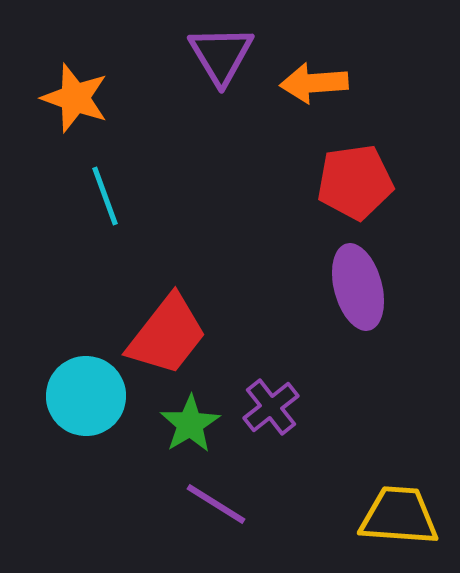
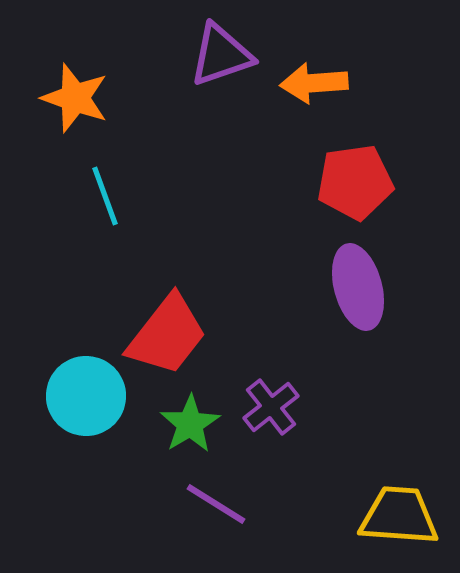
purple triangle: rotated 42 degrees clockwise
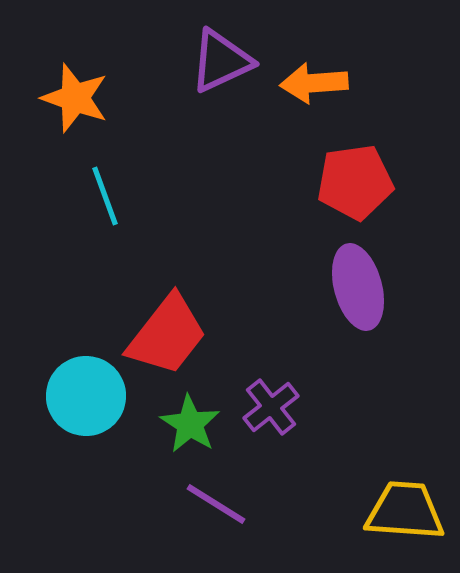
purple triangle: moved 6 px down; rotated 6 degrees counterclockwise
green star: rotated 8 degrees counterclockwise
yellow trapezoid: moved 6 px right, 5 px up
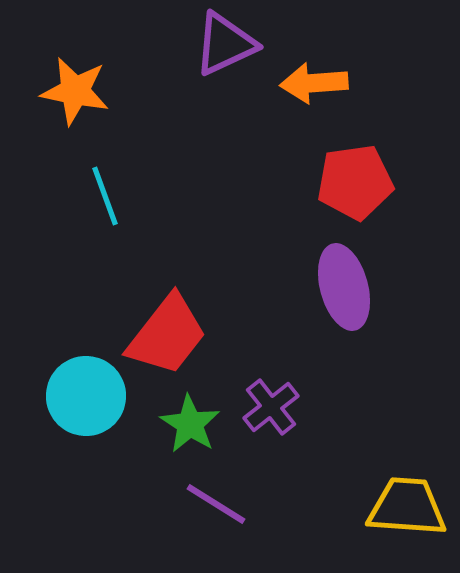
purple triangle: moved 4 px right, 17 px up
orange star: moved 7 px up; rotated 8 degrees counterclockwise
purple ellipse: moved 14 px left
yellow trapezoid: moved 2 px right, 4 px up
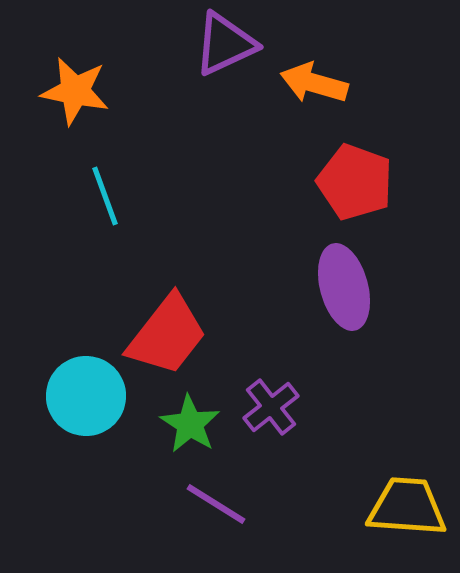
orange arrow: rotated 20 degrees clockwise
red pentagon: rotated 28 degrees clockwise
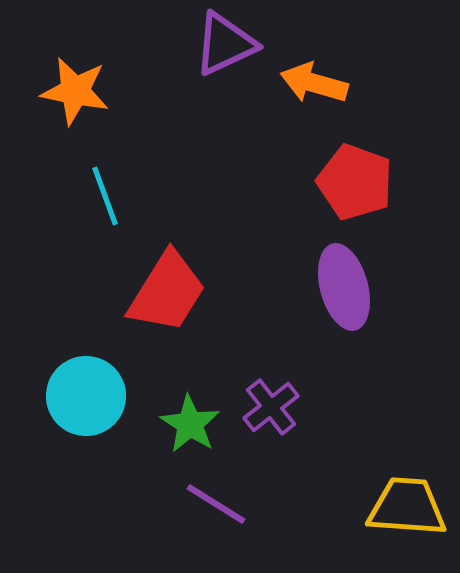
red trapezoid: moved 43 px up; rotated 6 degrees counterclockwise
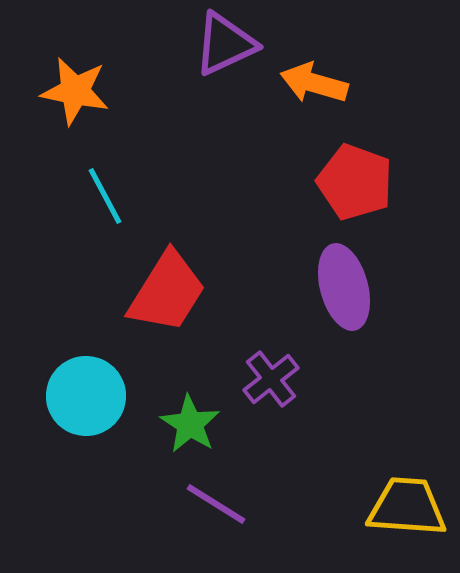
cyan line: rotated 8 degrees counterclockwise
purple cross: moved 28 px up
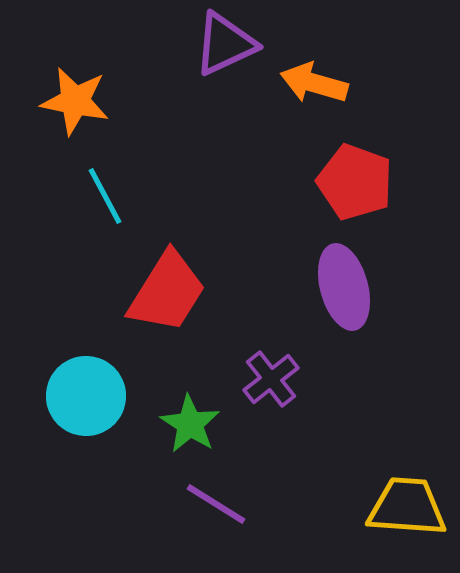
orange star: moved 10 px down
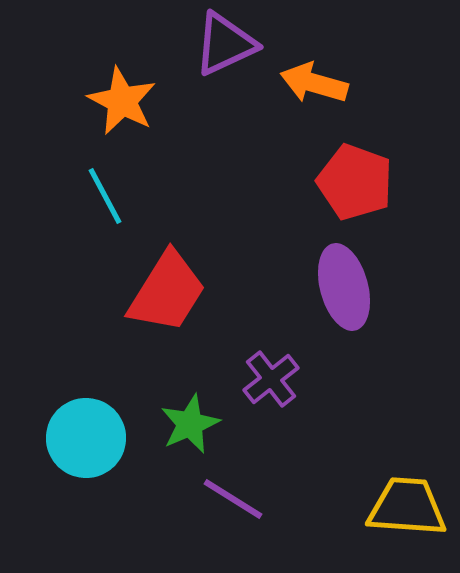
orange star: moved 47 px right; rotated 16 degrees clockwise
cyan circle: moved 42 px down
green star: rotated 16 degrees clockwise
purple line: moved 17 px right, 5 px up
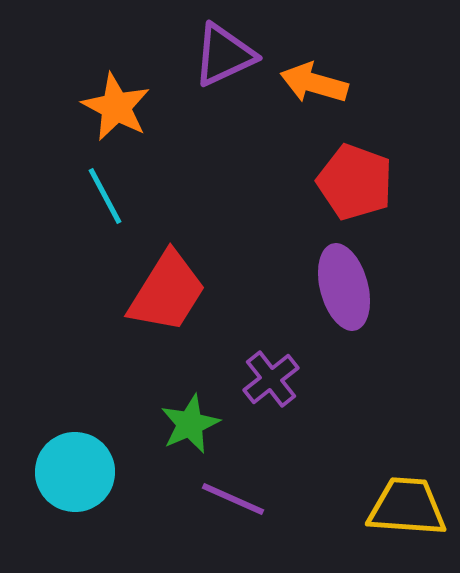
purple triangle: moved 1 px left, 11 px down
orange star: moved 6 px left, 6 px down
cyan circle: moved 11 px left, 34 px down
purple line: rotated 8 degrees counterclockwise
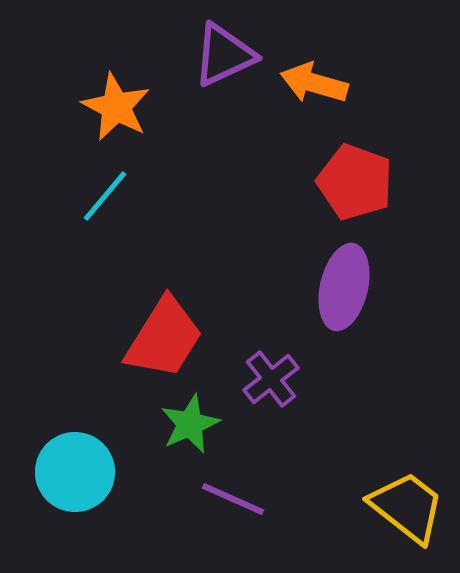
cyan line: rotated 68 degrees clockwise
purple ellipse: rotated 28 degrees clockwise
red trapezoid: moved 3 px left, 46 px down
yellow trapezoid: rotated 34 degrees clockwise
